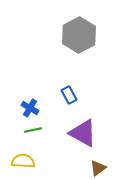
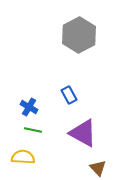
blue cross: moved 1 px left, 1 px up
green line: rotated 24 degrees clockwise
yellow semicircle: moved 4 px up
brown triangle: rotated 36 degrees counterclockwise
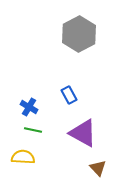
gray hexagon: moved 1 px up
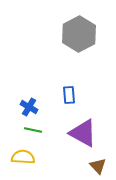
blue rectangle: rotated 24 degrees clockwise
brown triangle: moved 2 px up
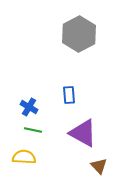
yellow semicircle: moved 1 px right
brown triangle: moved 1 px right
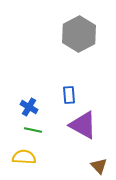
purple triangle: moved 8 px up
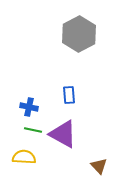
blue cross: rotated 18 degrees counterclockwise
purple triangle: moved 20 px left, 9 px down
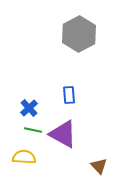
blue cross: moved 1 px down; rotated 36 degrees clockwise
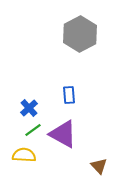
gray hexagon: moved 1 px right
green line: rotated 48 degrees counterclockwise
yellow semicircle: moved 2 px up
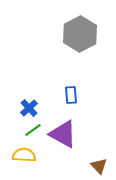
blue rectangle: moved 2 px right
